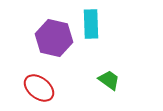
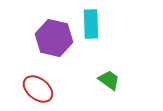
red ellipse: moved 1 px left, 1 px down
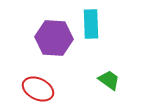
purple hexagon: rotated 9 degrees counterclockwise
red ellipse: rotated 12 degrees counterclockwise
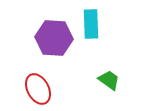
red ellipse: rotated 36 degrees clockwise
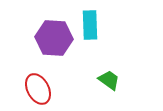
cyan rectangle: moved 1 px left, 1 px down
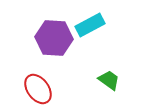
cyan rectangle: rotated 64 degrees clockwise
red ellipse: rotated 8 degrees counterclockwise
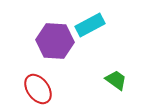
purple hexagon: moved 1 px right, 3 px down
green trapezoid: moved 7 px right
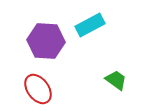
purple hexagon: moved 9 px left
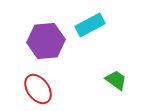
purple hexagon: rotated 9 degrees counterclockwise
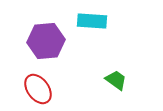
cyan rectangle: moved 2 px right, 4 px up; rotated 32 degrees clockwise
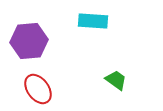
cyan rectangle: moved 1 px right
purple hexagon: moved 17 px left
